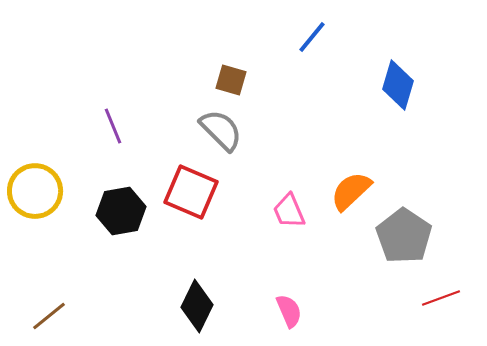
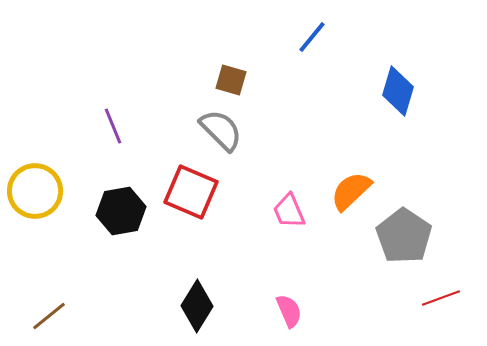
blue diamond: moved 6 px down
black diamond: rotated 6 degrees clockwise
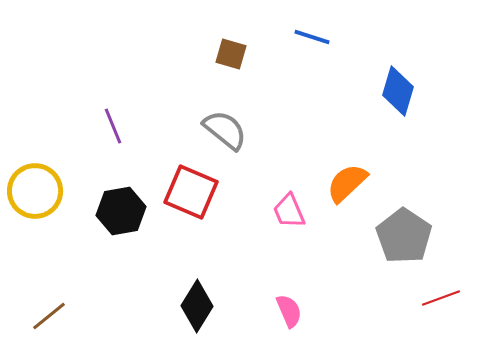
blue line: rotated 69 degrees clockwise
brown square: moved 26 px up
gray semicircle: moved 4 px right; rotated 6 degrees counterclockwise
orange semicircle: moved 4 px left, 8 px up
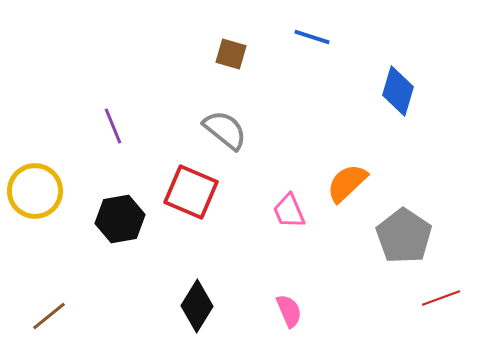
black hexagon: moved 1 px left, 8 px down
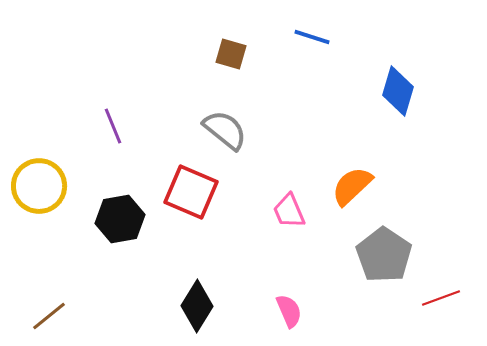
orange semicircle: moved 5 px right, 3 px down
yellow circle: moved 4 px right, 5 px up
gray pentagon: moved 20 px left, 19 px down
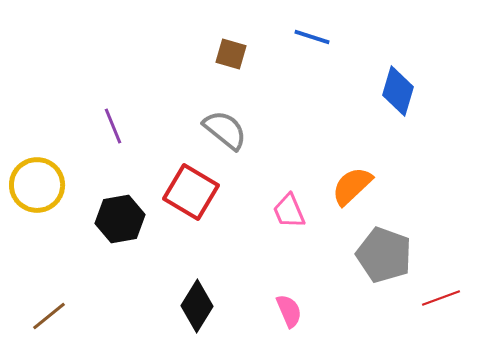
yellow circle: moved 2 px left, 1 px up
red square: rotated 8 degrees clockwise
gray pentagon: rotated 14 degrees counterclockwise
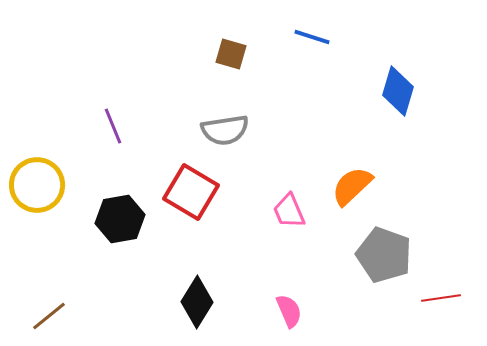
gray semicircle: rotated 132 degrees clockwise
red line: rotated 12 degrees clockwise
black diamond: moved 4 px up
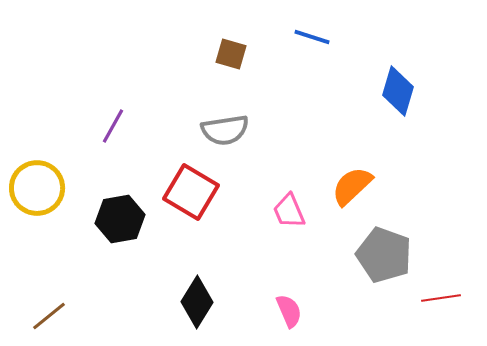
purple line: rotated 51 degrees clockwise
yellow circle: moved 3 px down
